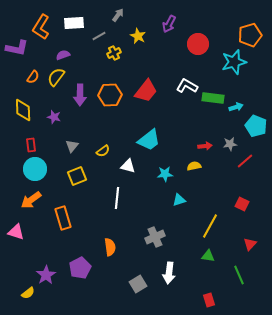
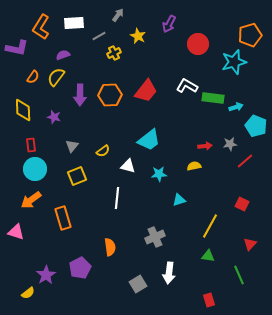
cyan star at (165, 174): moved 6 px left
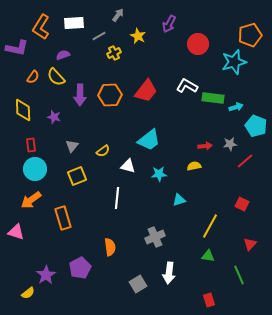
yellow semicircle at (56, 77): rotated 78 degrees counterclockwise
